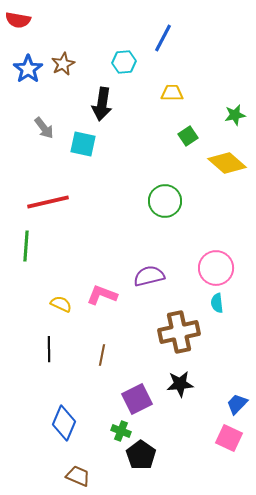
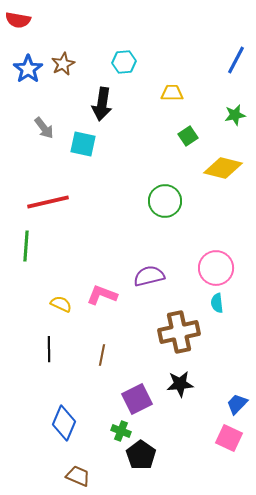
blue line: moved 73 px right, 22 px down
yellow diamond: moved 4 px left, 5 px down; rotated 27 degrees counterclockwise
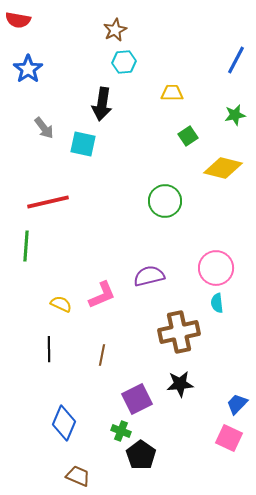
brown star: moved 52 px right, 34 px up
pink L-shape: rotated 136 degrees clockwise
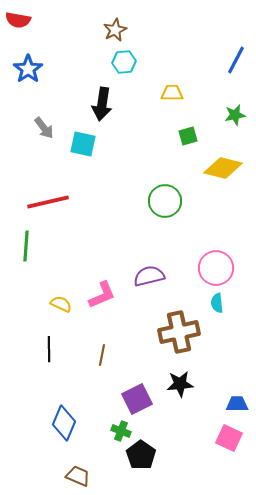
green square: rotated 18 degrees clockwise
blue trapezoid: rotated 45 degrees clockwise
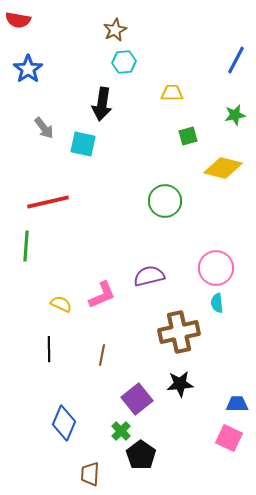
purple square: rotated 12 degrees counterclockwise
green cross: rotated 24 degrees clockwise
brown trapezoid: moved 12 px right, 2 px up; rotated 110 degrees counterclockwise
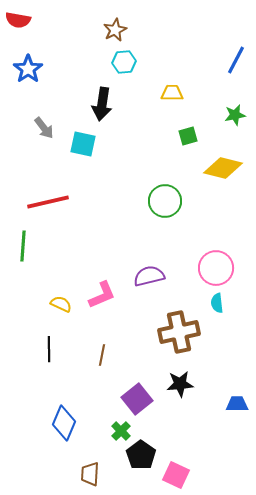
green line: moved 3 px left
pink square: moved 53 px left, 37 px down
